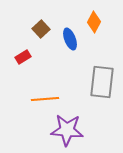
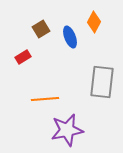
brown square: rotated 12 degrees clockwise
blue ellipse: moved 2 px up
purple star: rotated 16 degrees counterclockwise
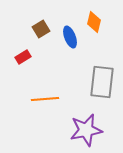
orange diamond: rotated 15 degrees counterclockwise
purple star: moved 19 px right
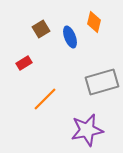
red rectangle: moved 1 px right, 6 px down
gray rectangle: rotated 68 degrees clockwise
orange line: rotated 40 degrees counterclockwise
purple star: moved 1 px right
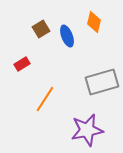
blue ellipse: moved 3 px left, 1 px up
red rectangle: moved 2 px left, 1 px down
orange line: rotated 12 degrees counterclockwise
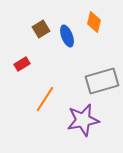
gray rectangle: moved 1 px up
purple star: moved 4 px left, 10 px up
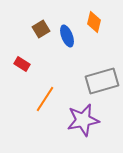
red rectangle: rotated 63 degrees clockwise
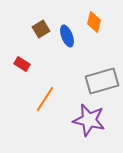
purple star: moved 6 px right; rotated 24 degrees clockwise
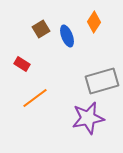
orange diamond: rotated 20 degrees clockwise
orange line: moved 10 px left, 1 px up; rotated 20 degrees clockwise
purple star: moved 1 px left, 2 px up; rotated 24 degrees counterclockwise
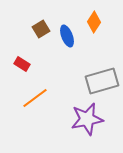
purple star: moved 1 px left, 1 px down
